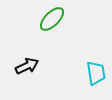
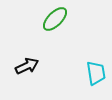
green ellipse: moved 3 px right
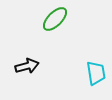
black arrow: rotated 10 degrees clockwise
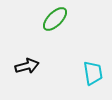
cyan trapezoid: moved 3 px left
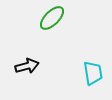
green ellipse: moved 3 px left, 1 px up
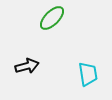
cyan trapezoid: moved 5 px left, 1 px down
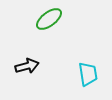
green ellipse: moved 3 px left, 1 px down; rotated 8 degrees clockwise
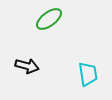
black arrow: rotated 30 degrees clockwise
